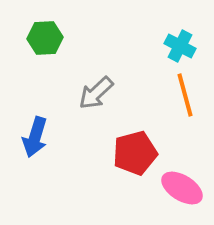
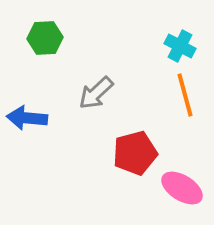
blue arrow: moved 8 px left, 19 px up; rotated 78 degrees clockwise
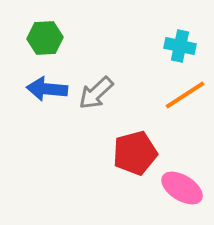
cyan cross: rotated 16 degrees counterclockwise
orange line: rotated 72 degrees clockwise
blue arrow: moved 20 px right, 29 px up
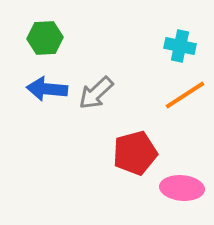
pink ellipse: rotated 27 degrees counterclockwise
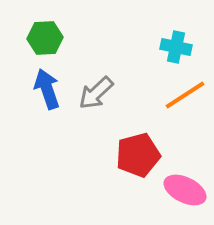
cyan cross: moved 4 px left, 1 px down
blue arrow: rotated 66 degrees clockwise
red pentagon: moved 3 px right, 2 px down
pink ellipse: moved 3 px right, 2 px down; rotated 21 degrees clockwise
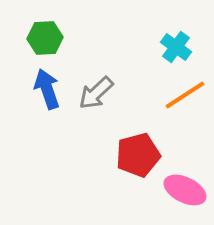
cyan cross: rotated 24 degrees clockwise
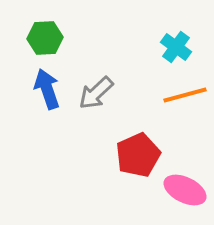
orange line: rotated 18 degrees clockwise
red pentagon: rotated 9 degrees counterclockwise
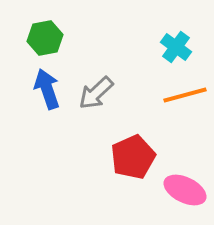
green hexagon: rotated 8 degrees counterclockwise
red pentagon: moved 5 px left, 2 px down
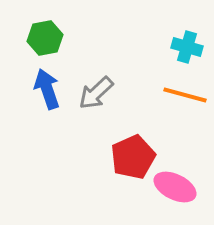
cyan cross: moved 11 px right; rotated 20 degrees counterclockwise
orange line: rotated 30 degrees clockwise
pink ellipse: moved 10 px left, 3 px up
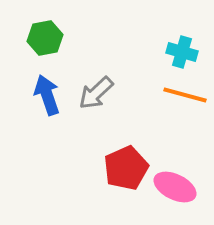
cyan cross: moved 5 px left, 5 px down
blue arrow: moved 6 px down
red pentagon: moved 7 px left, 11 px down
